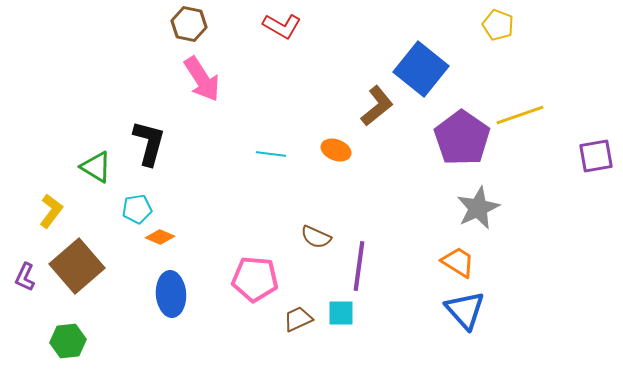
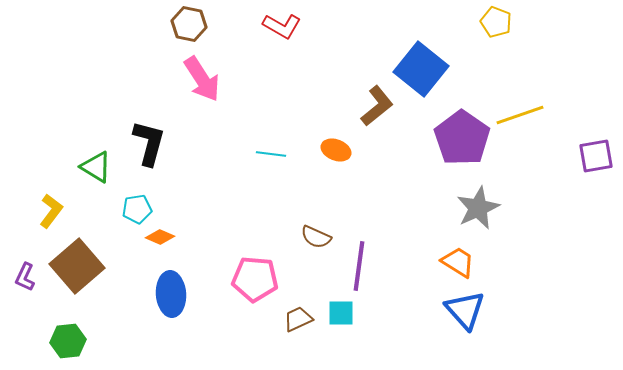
yellow pentagon: moved 2 px left, 3 px up
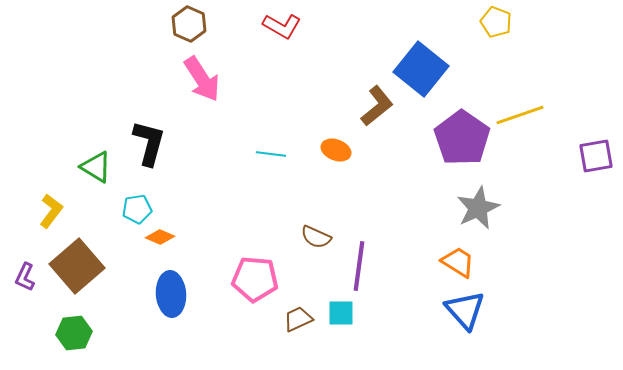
brown hexagon: rotated 12 degrees clockwise
green hexagon: moved 6 px right, 8 px up
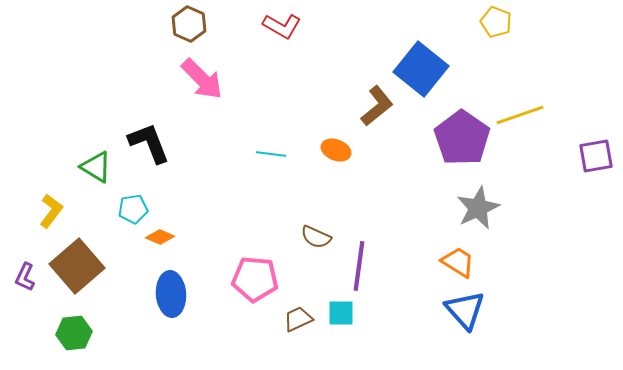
pink arrow: rotated 12 degrees counterclockwise
black L-shape: rotated 36 degrees counterclockwise
cyan pentagon: moved 4 px left
